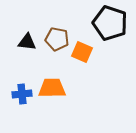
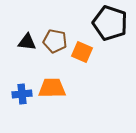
brown pentagon: moved 2 px left, 2 px down
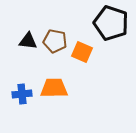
black pentagon: moved 1 px right
black triangle: moved 1 px right, 1 px up
orange trapezoid: moved 2 px right
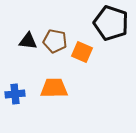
blue cross: moved 7 px left
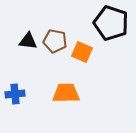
orange trapezoid: moved 12 px right, 5 px down
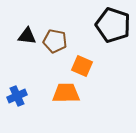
black pentagon: moved 2 px right, 2 px down
black triangle: moved 1 px left, 5 px up
orange square: moved 14 px down
blue cross: moved 2 px right, 2 px down; rotated 18 degrees counterclockwise
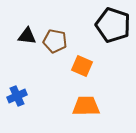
orange trapezoid: moved 20 px right, 13 px down
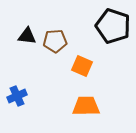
black pentagon: moved 1 px down
brown pentagon: rotated 15 degrees counterclockwise
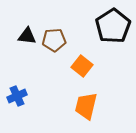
black pentagon: rotated 20 degrees clockwise
brown pentagon: moved 1 px left, 1 px up
orange square: rotated 15 degrees clockwise
orange trapezoid: rotated 76 degrees counterclockwise
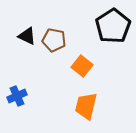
black triangle: rotated 18 degrees clockwise
brown pentagon: rotated 15 degrees clockwise
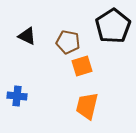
brown pentagon: moved 14 px right, 2 px down
orange square: rotated 35 degrees clockwise
blue cross: rotated 30 degrees clockwise
orange trapezoid: moved 1 px right
